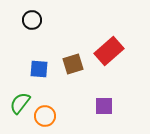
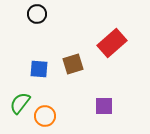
black circle: moved 5 px right, 6 px up
red rectangle: moved 3 px right, 8 px up
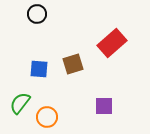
orange circle: moved 2 px right, 1 px down
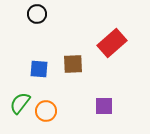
brown square: rotated 15 degrees clockwise
orange circle: moved 1 px left, 6 px up
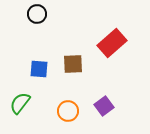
purple square: rotated 36 degrees counterclockwise
orange circle: moved 22 px right
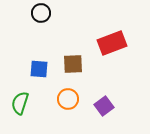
black circle: moved 4 px right, 1 px up
red rectangle: rotated 20 degrees clockwise
green semicircle: rotated 20 degrees counterclockwise
orange circle: moved 12 px up
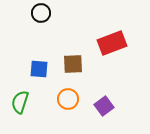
green semicircle: moved 1 px up
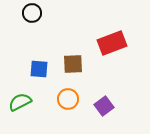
black circle: moved 9 px left
green semicircle: rotated 45 degrees clockwise
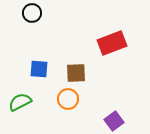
brown square: moved 3 px right, 9 px down
purple square: moved 10 px right, 15 px down
